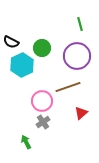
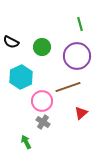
green circle: moved 1 px up
cyan hexagon: moved 1 px left, 12 px down
gray cross: rotated 24 degrees counterclockwise
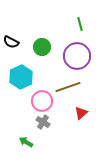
green arrow: rotated 32 degrees counterclockwise
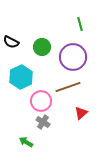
purple circle: moved 4 px left, 1 px down
pink circle: moved 1 px left
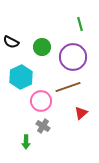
gray cross: moved 4 px down
green arrow: rotated 120 degrees counterclockwise
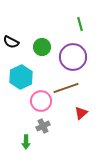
brown line: moved 2 px left, 1 px down
gray cross: rotated 32 degrees clockwise
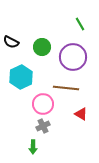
green line: rotated 16 degrees counterclockwise
brown line: rotated 25 degrees clockwise
pink circle: moved 2 px right, 3 px down
red triangle: moved 1 px down; rotated 48 degrees counterclockwise
green arrow: moved 7 px right, 5 px down
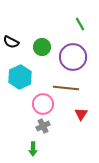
cyan hexagon: moved 1 px left
red triangle: rotated 32 degrees clockwise
green arrow: moved 2 px down
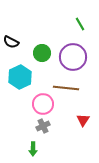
green circle: moved 6 px down
red triangle: moved 2 px right, 6 px down
